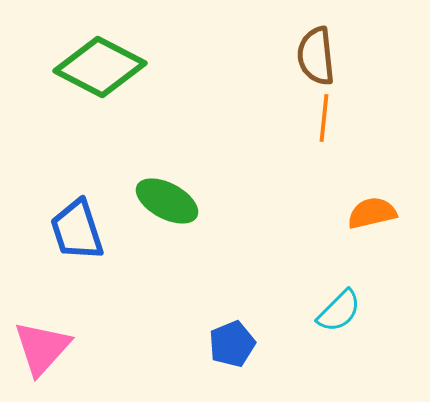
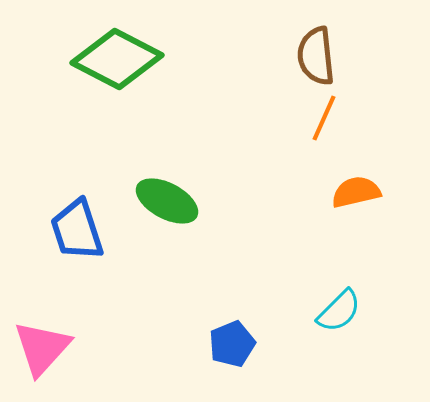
green diamond: moved 17 px right, 8 px up
orange line: rotated 18 degrees clockwise
orange semicircle: moved 16 px left, 21 px up
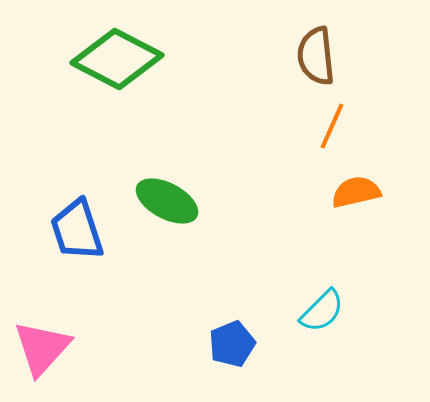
orange line: moved 8 px right, 8 px down
cyan semicircle: moved 17 px left
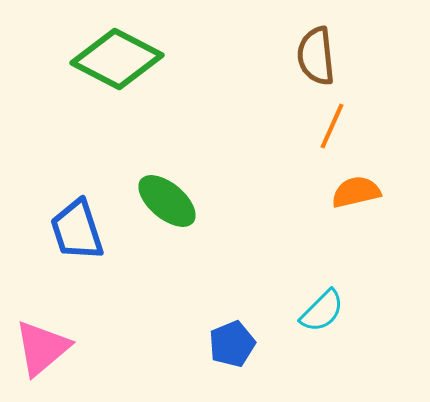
green ellipse: rotated 12 degrees clockwise
pink triangle: rotated 8 degrees clockwise
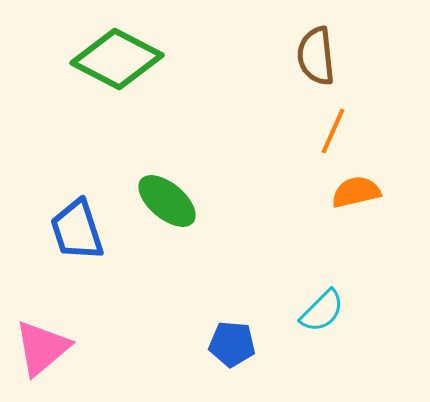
orange line: moved 1 px right, 5 px down
blue pentagon: rotated 27 degrees clockwise
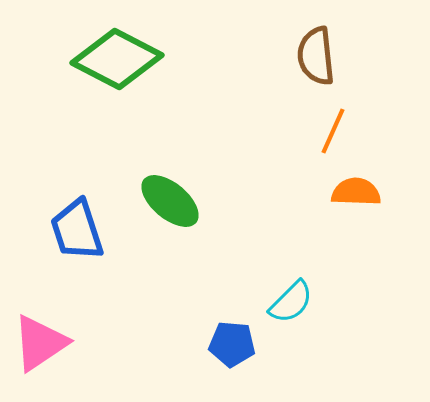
orange semicircle: rotated 15 degrees clockwise
green ellipse: moved 3 px right
cyan semicircle: moved 31 px left, 9 px up
pink triangle: moved 2 px left, 5 px up; rotated 6 degrees clockwise
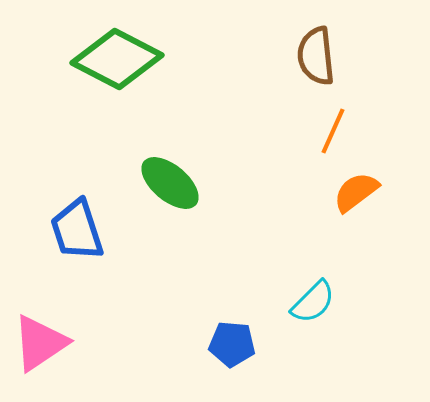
orange semicircle: rotated 39 degrees counterclockwise
green ellipse: moved 18 px up
cyan semicircle: moved 22 px right
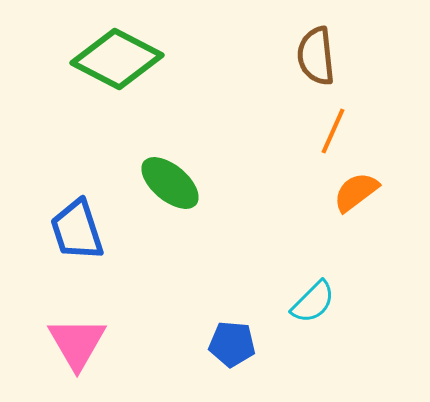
pink triangle: moved 37 px right; rotated 26 degrees counterclockwise
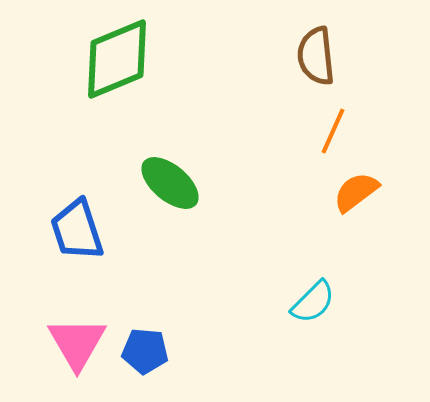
green diamond: rotated 50 degrees counterclockwise
blue pentagon: moved 87 px left, 7 px down
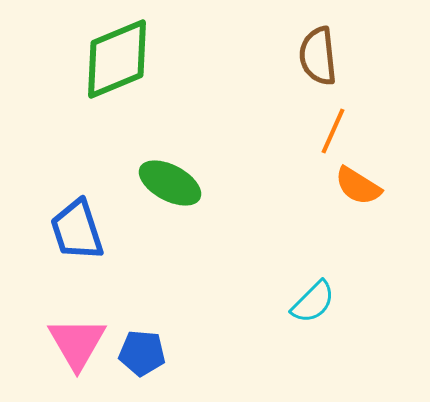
brown semicircle: moved 2 px right
green ellipse: rotated 12 degrees counterclockwise
orange semicircle: moved 2 px right, 6 px up; rotated 111 degrees counterclockwise
blue pentagon: moved 3 px left, 2 px down
